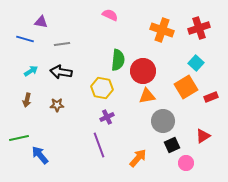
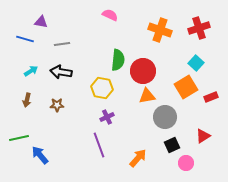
orange cross: moved 2 px left
gray circle: moved 2 px right, 4 px up
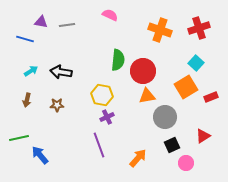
gray line: moved 5 px right, 19 px up
yellow hexagon: moved 7 px down
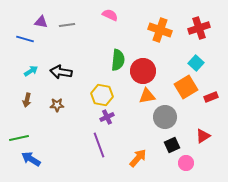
blue arrow: moved 9 px left, 4 px down; rotated 18 degrees counterclockwise
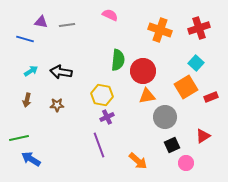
orange arrow: moved 3 px down; rotated 90 degrees clockwise
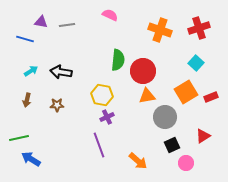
orange square: moved 5 px down
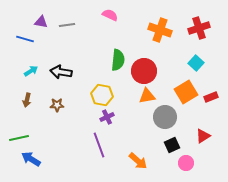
red circle: moved 1 px right
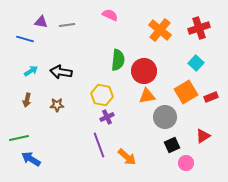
orange cross: rotated 20 degrees clockwise
orange arrow: moved 11 px left, 4 px up
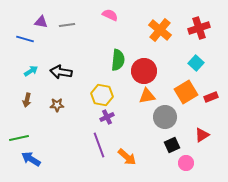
red triangle: moved 1 px left, 1 px up
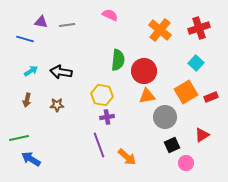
purple cross: rotated 16 degrees clockwise
